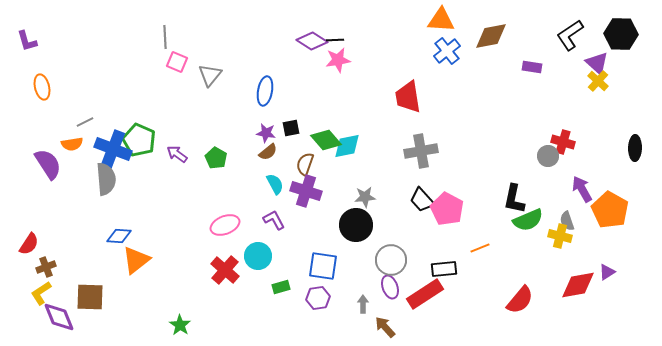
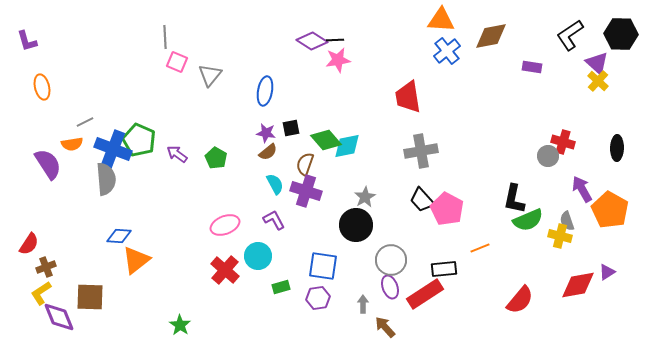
black ellipse at (635, 148): moved 18 px left
gray star at (365, 197): rotated 25 degrees counterclockwise
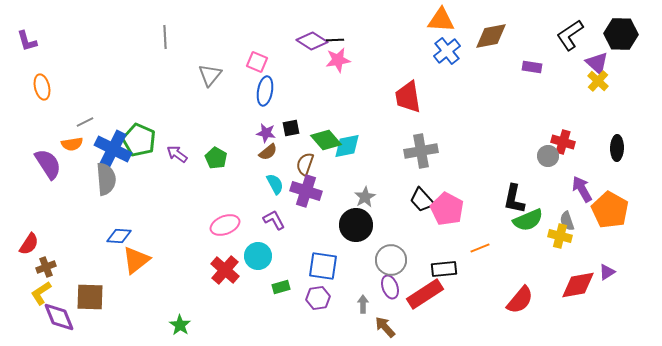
pink square at (177, 62): moved 80 px right
blue cross at (113, 149): rotated 6 degrees clockwise
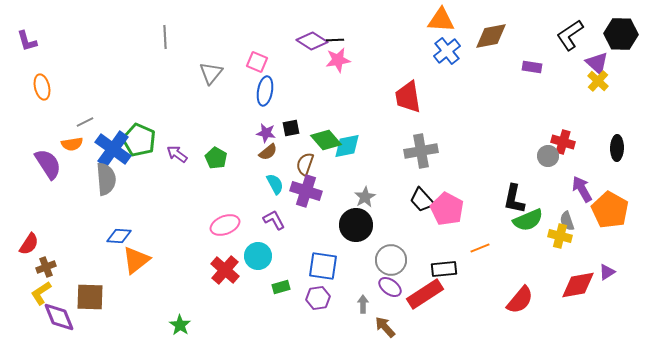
gray triangle at (210, 75): moved 1 px right, 2 px up
blue cross at (113, 149): rotated 9 degrees clockwise
purple ellipse at (390, 287): rotated 35 degrees counterclockwise
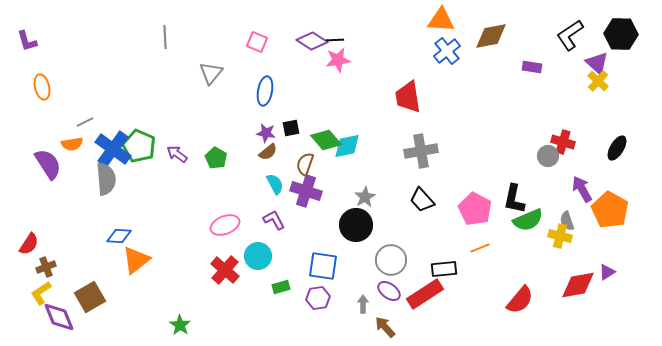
pink square at (257, 62): moved 20 px up
green pentagon at (139, 140): moved 6 px down
black ellipse at (617, 148): rotated 30 degrees clockwise
pink pentagon at (447, 209): moved 28 px right
purple ellipse at (390, 287): moved 1 px left, 4 px down
brown square at (90, 297): rotated 32 degrees counterclockwise
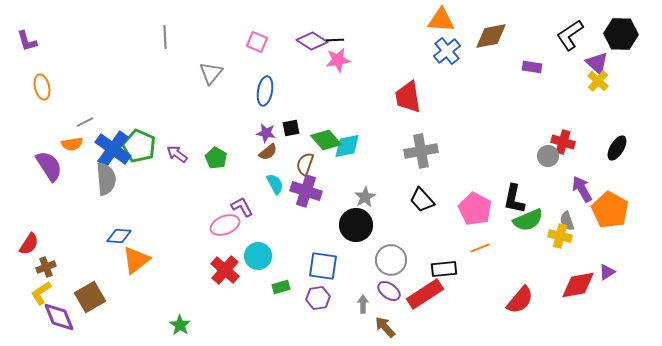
purple semicircle at (48, 164): moved 1 px right, 2 px down
purple L-shape at (274, 220): moved 32 px left, 13 px up
